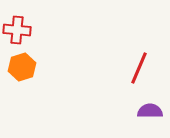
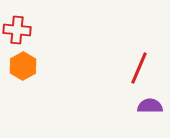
orange hexagon: moved 1 px right, 1 px up; rotated 12 degrees counterclockwise
purple semicircle: moved 5 px up
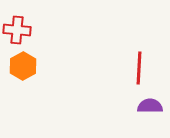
red line: rotated 20 degrees counterclockwise
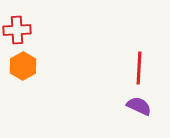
red cross: rotated 8 degrees counterclockwise
purple semicircle: moved 11 px left; rotated 25 degrees clockwise
